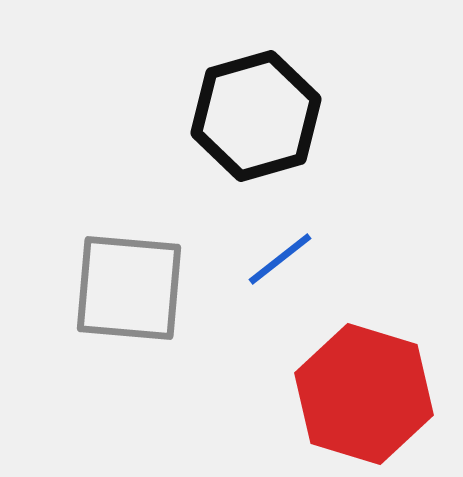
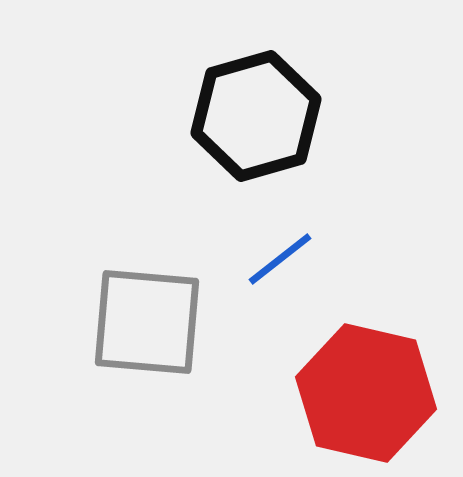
gray square: moved 18 px right, 34 px down
red hexagon: moved 2 px right, 1 px up; rotated 4 degrees counterclockwise
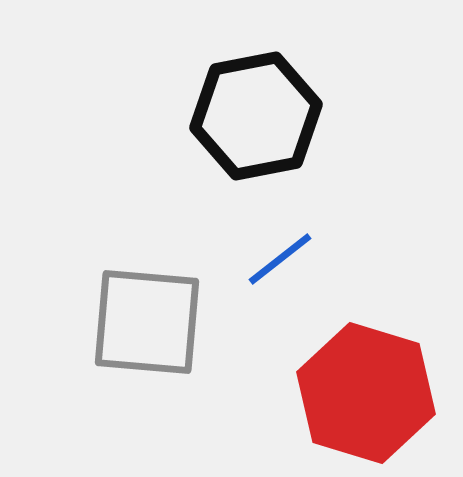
black hexagon: rotated 5 degrees clockwise
red hexagon: rotated 4 degrees clockwise
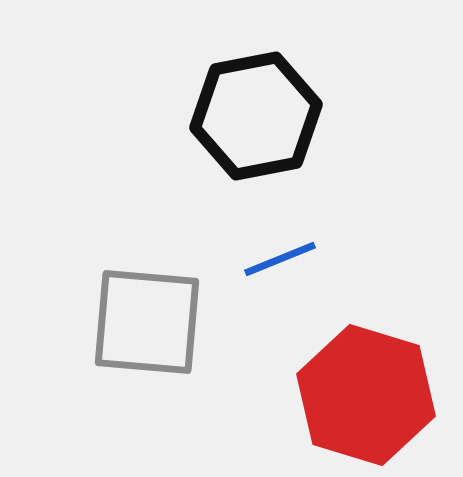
blue line: rotated 16 degrees clockwise
red hexagon: moved 2 px down
